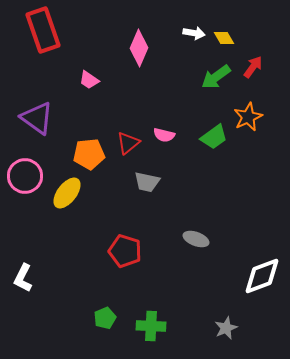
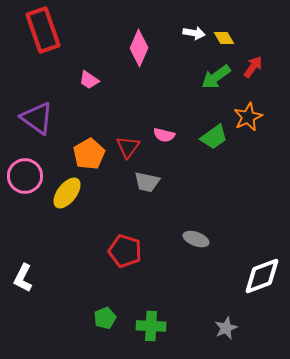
red triangle: moved 4 px down; rotated 15 degrees counterclockwise
orange pentagon: rotated 24 degrees counterclockwise
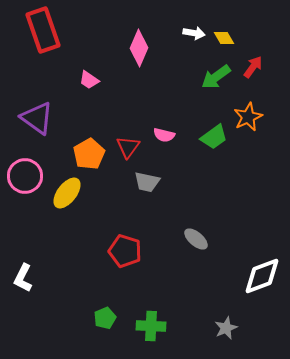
gray ellipse: rotated 20 degrees clockwise
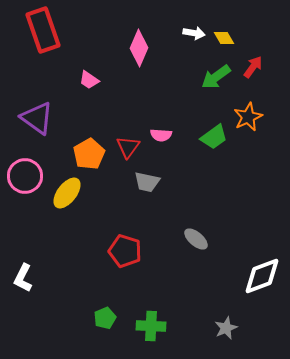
pink semicircle: moved 3 px left; rotated 10 degrees counterclockwise
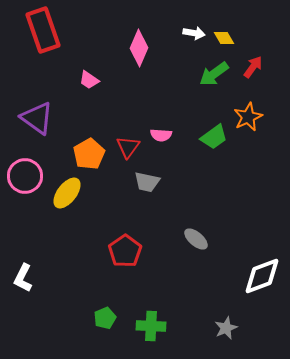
green arrow: moved 2 px left, 3 px up
red pentagon: rotated 20 degrees clockwise
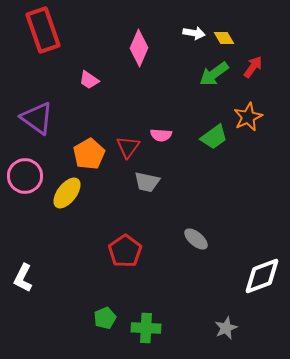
green cross: moved 5 px left, 2 px down
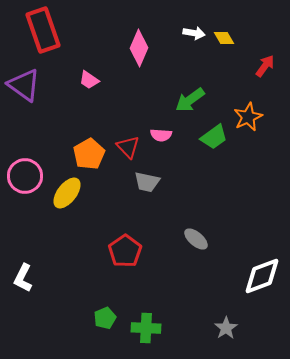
red arrow: moved 12 px right, 1 px up
green arrow: moved 24 px left, 26 px down
purple triangle: moved 13 px left, 33 px up
red triangle: rotated 20 degrees counterclockwise
gray star: rotated 10 degrees counterclockwise
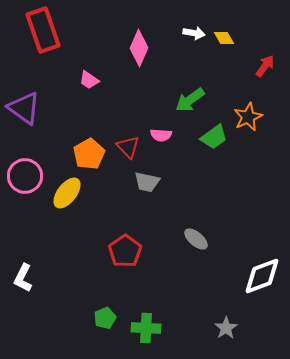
purple triangle: moved 23 px down
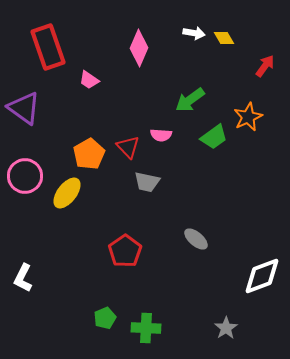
red rectangle: moved 5 px right, 17 px down
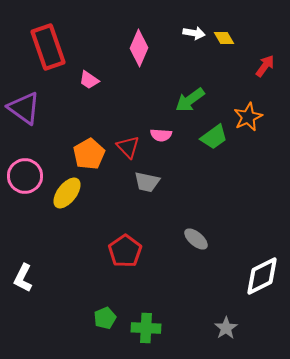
white diamond: rotated 6 degrees counterclockwise
